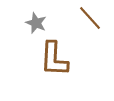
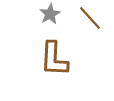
gray star: moved 14 px right, 9 px up; rotated 20 degrees clockwise
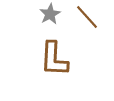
brown line: moved 3 px left, 1 px up
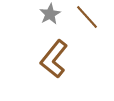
brown L-shape: rotated 36 degrees clockwise
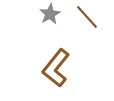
brown L-shape: moved 2 px right, 9 px down
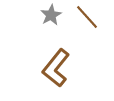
gray star: moved 1 px right, 1 px down
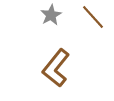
brown line: moved 6 px right
